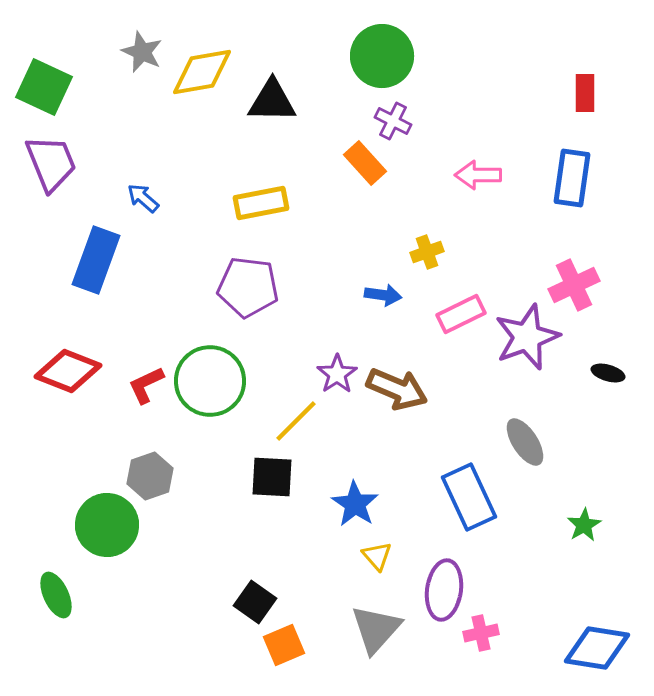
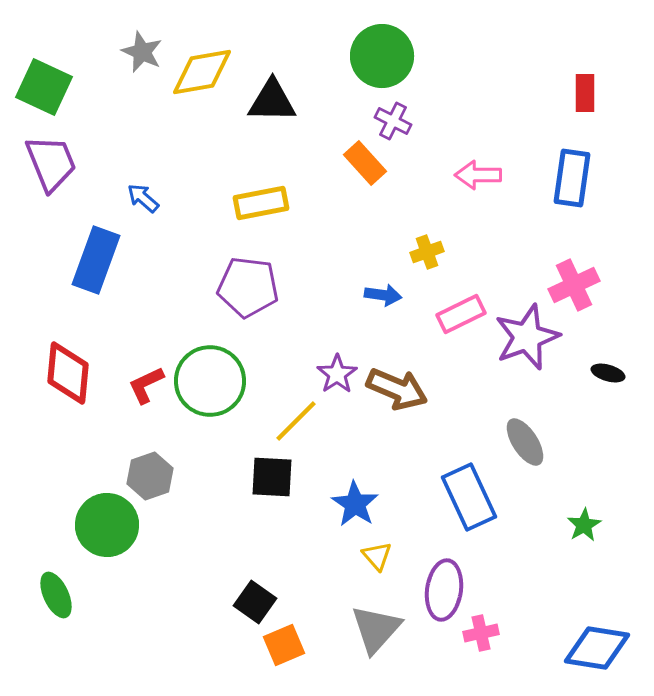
red diamond at (68, 371): moved 2 px down; rotated 74 degrees clockwise
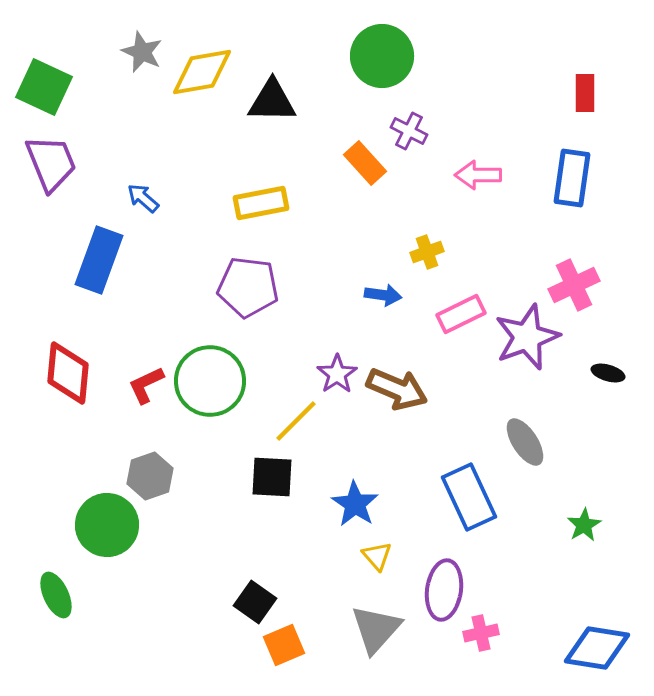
purple cross at (393, 121): moved 16 px right, 10 px down
blue rectangle at (96, 260): moved 3 px right
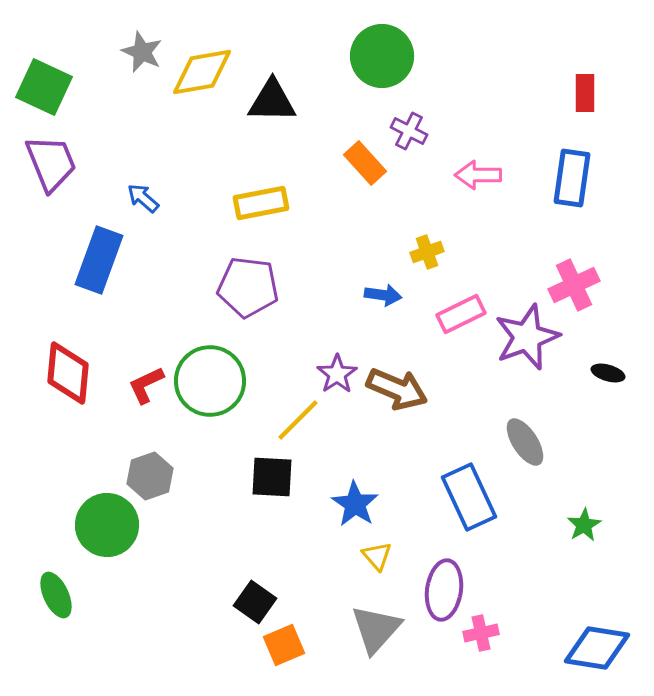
yellow line at (296, 421): moved 2 px right, 1 px up
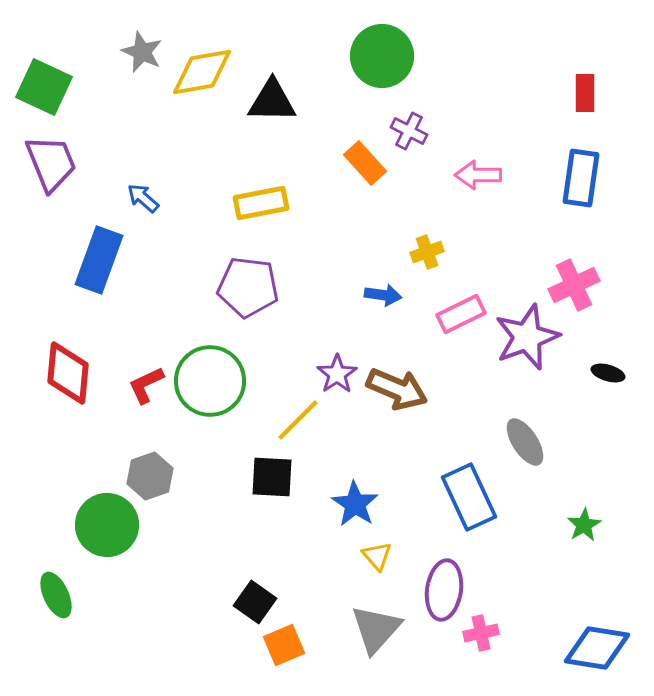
blue rectangle at (572, 178): moved 9 px right
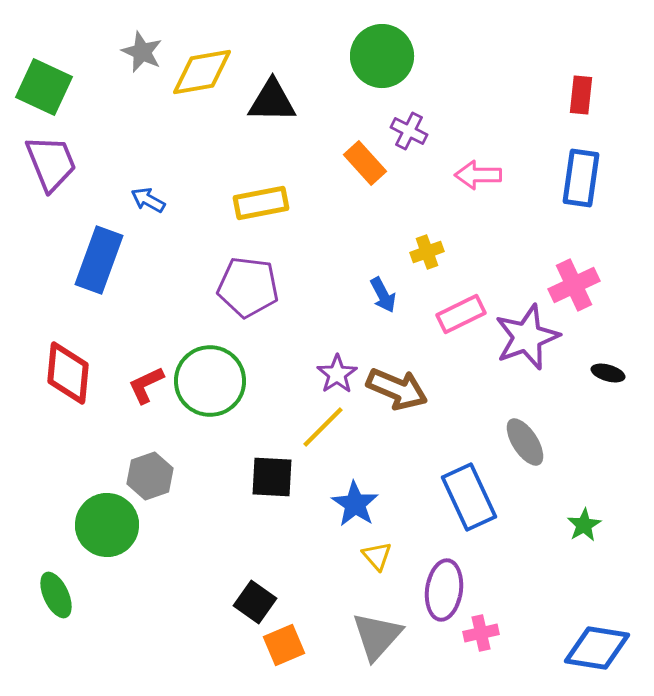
red rectangle at (585, 93): moved 4 px left, 2 px down; rotated 6 degrees clockwise
blue arrow at (143, 198): moved 5 px right, 2 px down; rotated 12 degrees counterclockwise
blue arrow at (383, 295): rotated 54 degrees clockwise
yellow line at (298, 420): moved 25 px right, 7 px down
gray triangle at (376, 629): moved 1 px right, 7 px down
